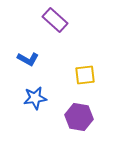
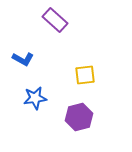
blue L-shape: moved 5 px left
purple hexagon: rotated 24 degrees counterclockwise
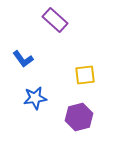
blue L-shape: rotated 25 degrees clockwise
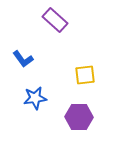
purple hexagon: rotated 16 degrees clockwise
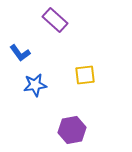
blue L-shape: moved 3 px left, 6 px up
blue star: moved 13 px up
purple hexagon: moved 7 px left, 13 px down; rotated 12 degrees counterclockwise
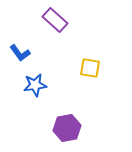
yellow square: moved 5 px right, 7 px up; rotated 15 degrees clockwise
purple hexagon: moved 5 px left, 2 px up
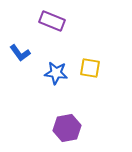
purple rectangle: moved 3 px left, 1 px down; rotated 20 degrees counterclockwise
blue star: moved 21 px right, 12 px up; rotated 15 degrees clockwise
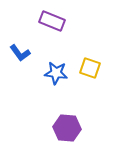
yellow square: rotated 10 degrees clockwise
purple hexagon: rotated 16 degrees clockwise
